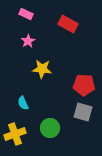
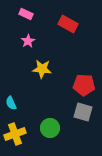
cyan semicircle: moved 12 px left
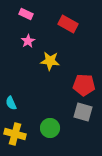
yellow star: moved 8 px right, 8 px up
yellow cross: rotated 35 degrees clockwise
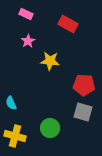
yellow cross: moved 2 px down
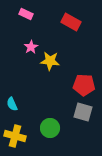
red rectangle: moved 3 px right, 2 px up
pink star: moved 3 px right, 6 px down
cyan semicircle: moved 1 px right, 1 px down
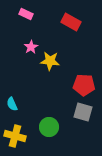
green circle: moved 1 px left, 1 px up
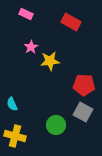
yellow star: rotated 12 degrees counterclockwise
gray square: rotated 12 degrees clockwise
green circle: moved 7 px right, 2 px up
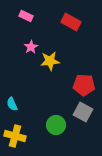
pink rectangle: moved 2 px down
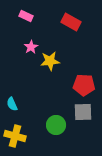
gray square: rotated 30 degrees counterclockwise
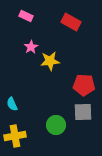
yellow cross: rotated 25 degrees counterclockwise
